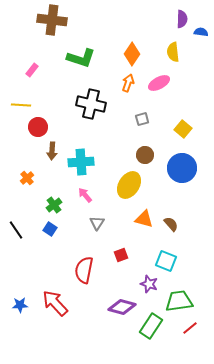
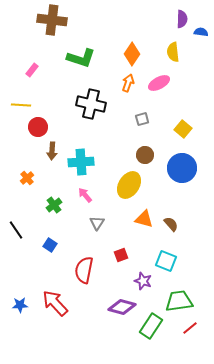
blue square: moved 16 px down
purple star: moved 6 px left, 3 px up
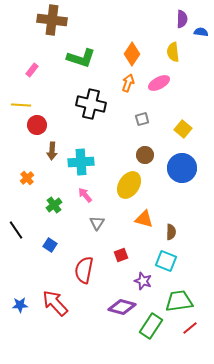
red circle: moved 1 px left, 2 px up
brown semicircle: moved 8 px down; rotated 42 degrees clockwise
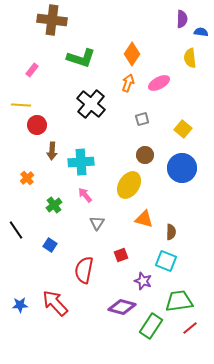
yellow semicircle: moved 17 px right, 6 px down
black cross: rotated 28 degrees clockwise
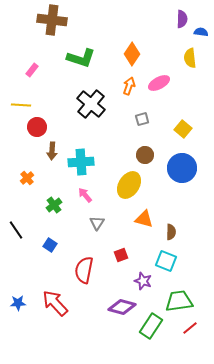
orange arrow: moved 1 px right, 3 px down
red circle: moved 2 px down
blue star: moved 2 px left, 2 px up
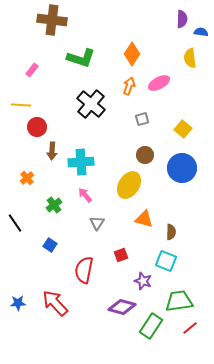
black line: moved 1 px left, 7 px up
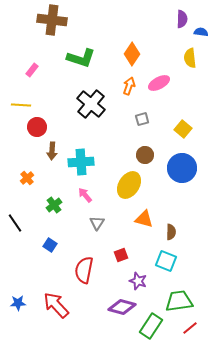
purple star: moved 5 px left
red arrow: moved 1 px right, 2 px down
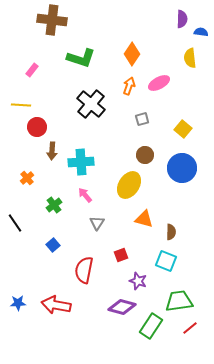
blue square: moved 3 px right; rotated 16 degrees clockwise
red arrow: rotated 36 degrees counterclockwise
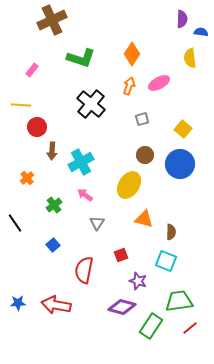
brown cross: rotated 32 degrees counterclockwise
cyan cross: rotated 25 degrees counterclockwise
blue circle: moved 2 px left, 4 px up
pink arrow: rotated 14 degrees counterclockwise
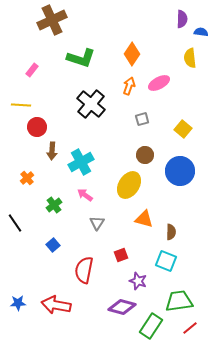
blue circle: moved 7 px down
